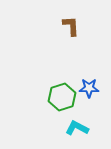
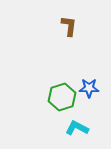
brown L-shape: moved 2 px left; rotated 10 degrees clockwise
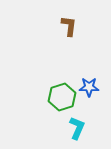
blue star: moved 1 px up
cyan L-shape: rotated 85 degrees clockwise
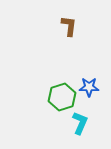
cyan L-shape: moved 3 px right, 5 px up
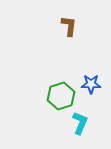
blue star: moved 2 px right, 3 px up
green hexagon: moved 1 px left, 1 px up
